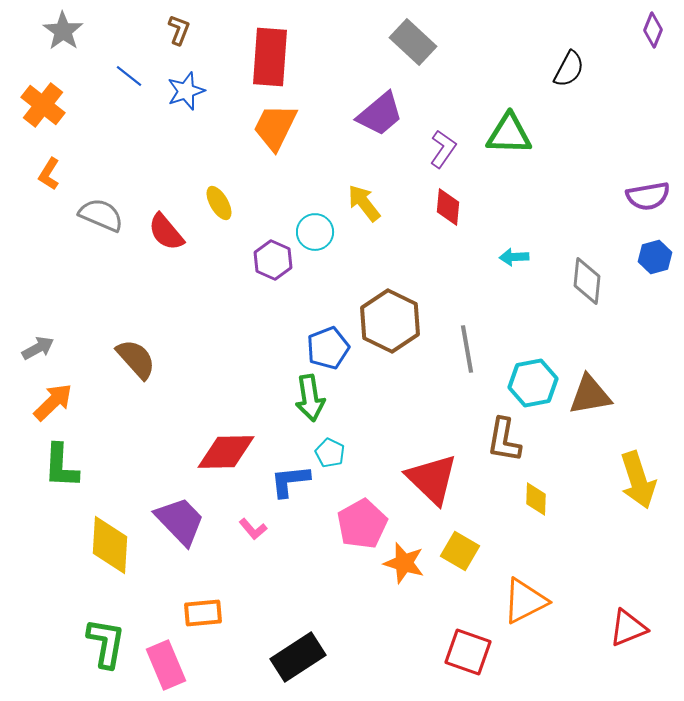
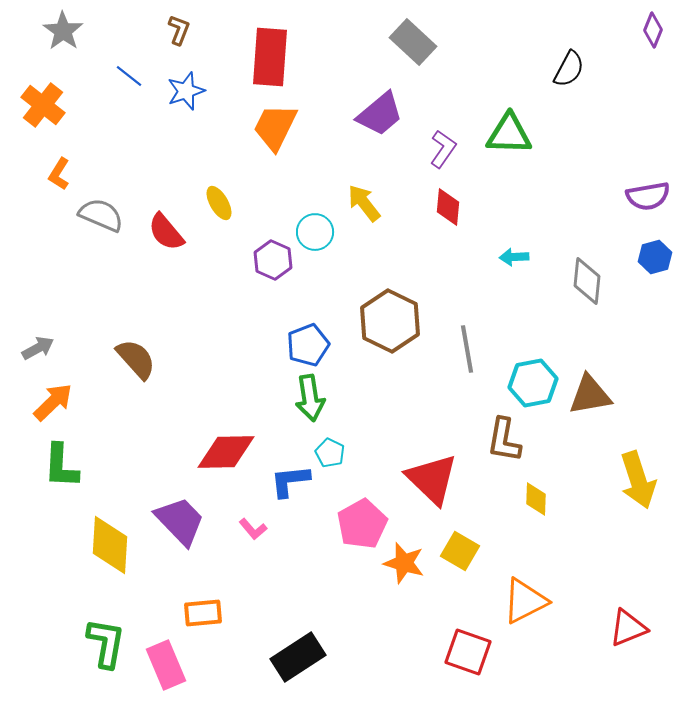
orange L-shape at (49, 174): moved 10 px right
blue pentagon at (328, 348): moved 20 px left, 3 px up
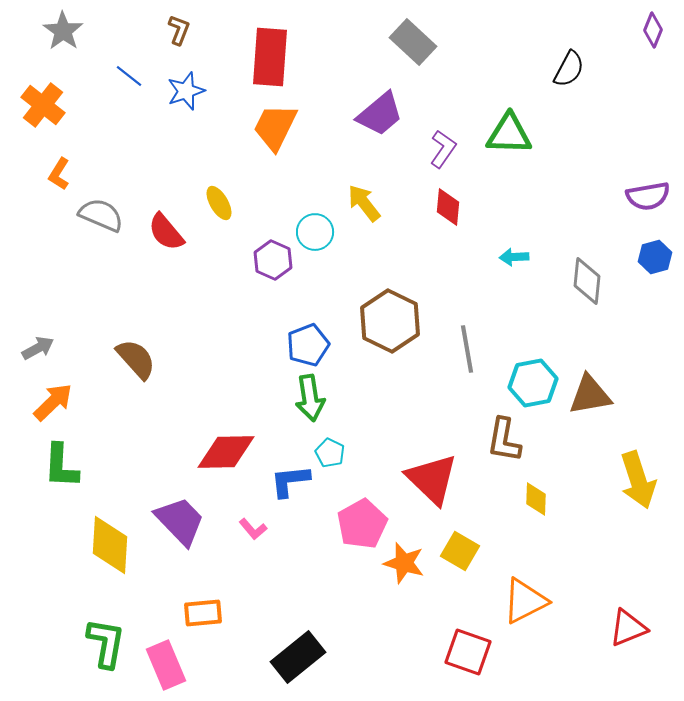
black rectangle at (298, 657): rotated 6 degrees counterclockwise
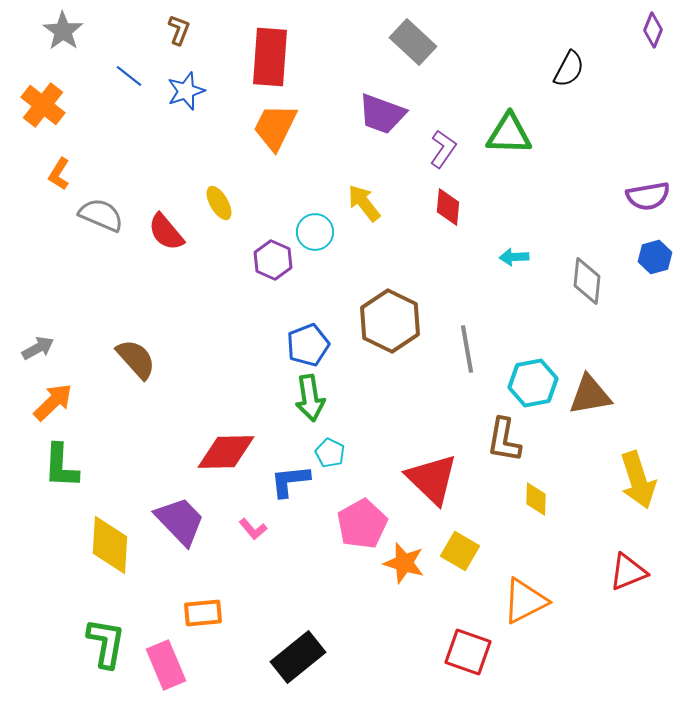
purple trapezoid at (380, 114): moved 2 px right; rotated 60 degrees clockwise
red triangle at (628, 628): moved 56 px up
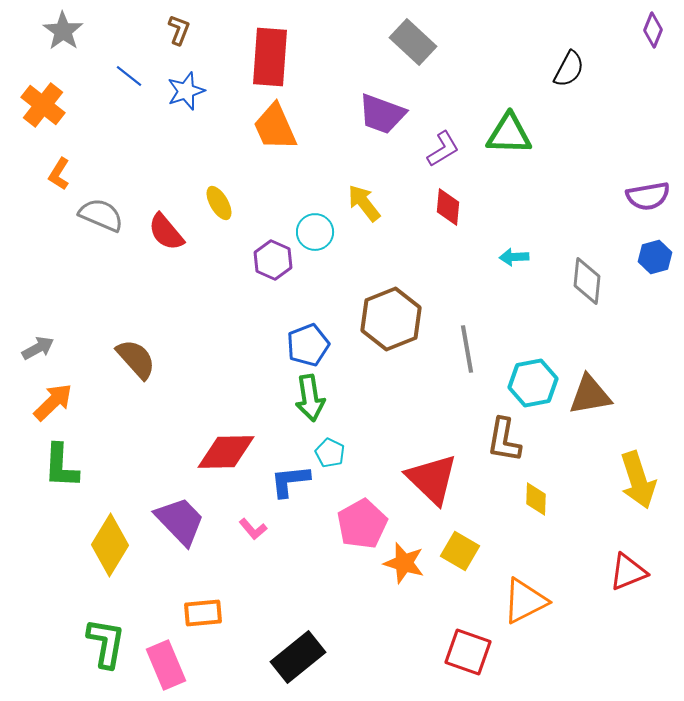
orange trapezoid at (275, 127): rotated 50 degrees counterclockwise
purple L-shape at (443, 149): rotated 24 degrees clockwise
brown hexagon at (390, 321): moved 1 px right, 2 px up; rotated 12 degrees clockwise
yellow diamond at (110, 545): rotated 28 degrees clockwise
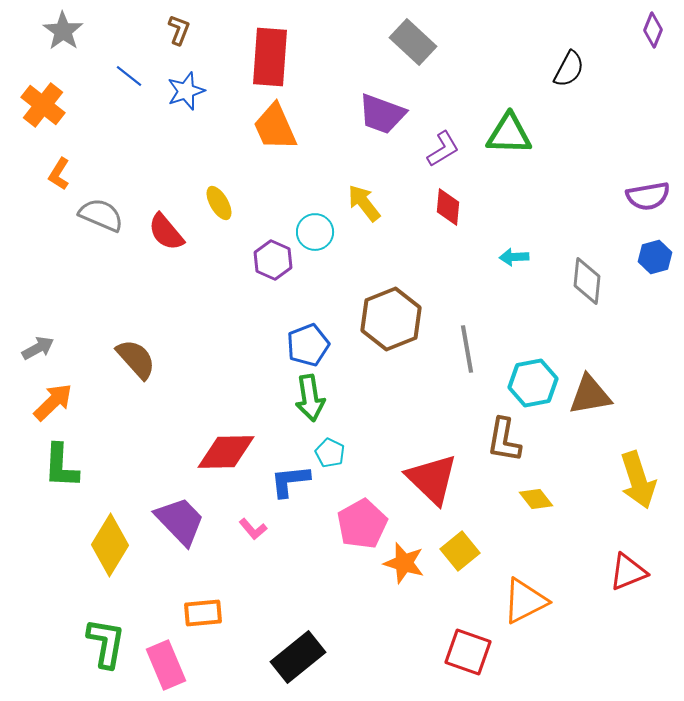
yellow diamond at (536, 499): rotated 40 degrees counterclockwise
yellow square at (460, 551): rotated 21 degrees clockwise
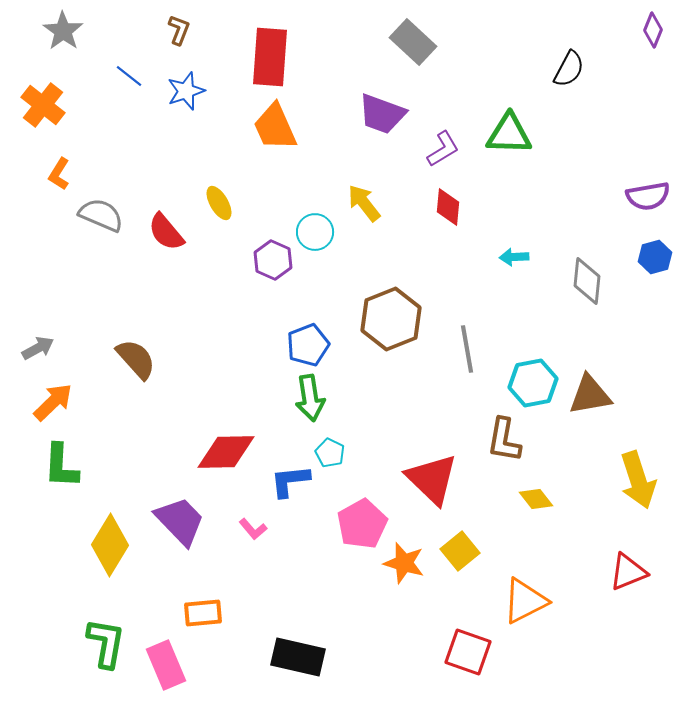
black rectangle at (298, 657): rotated 52 degrees clockwise
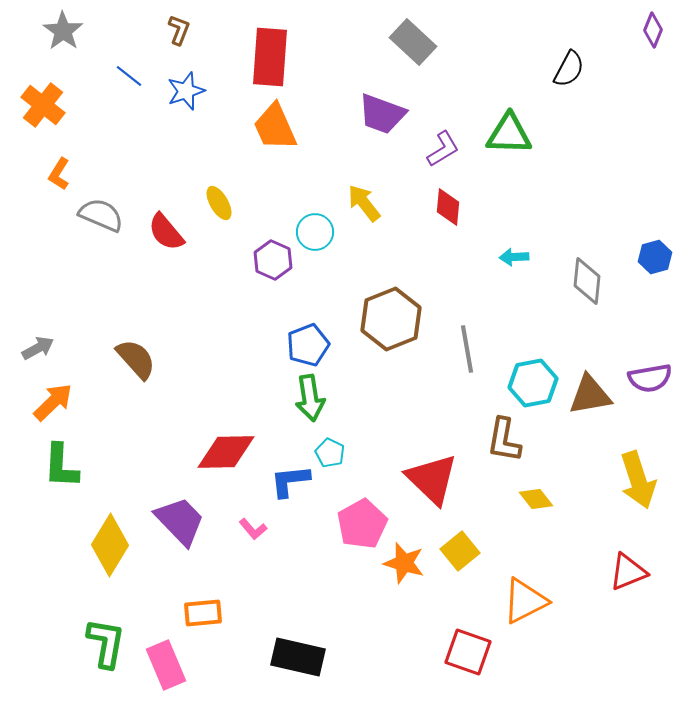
purple semicircle at (648, 196): moved 2 px right, 182 px down
